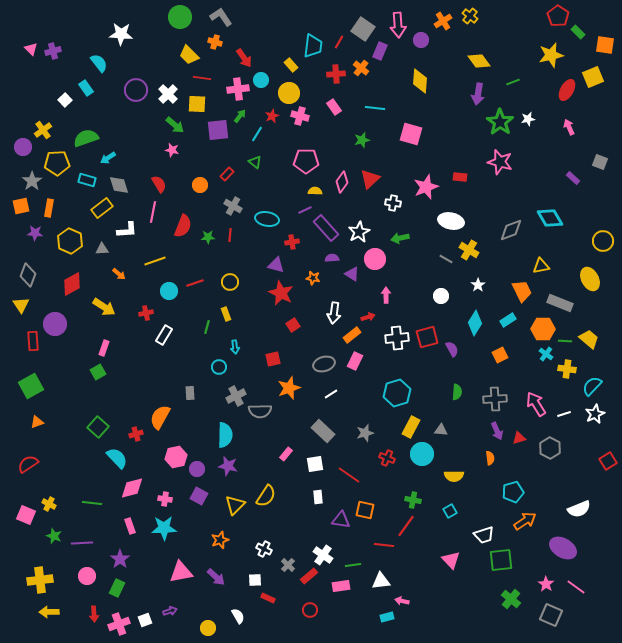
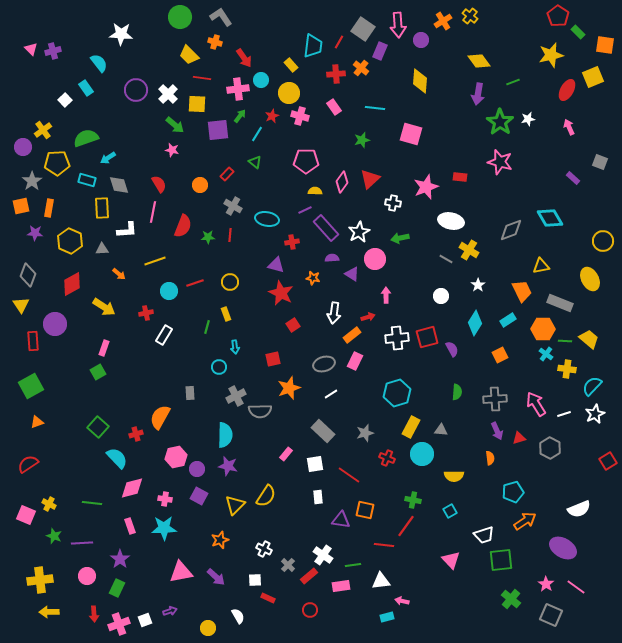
yellow rectangle at (102, 208): rotated 55 degrees counterclockwise
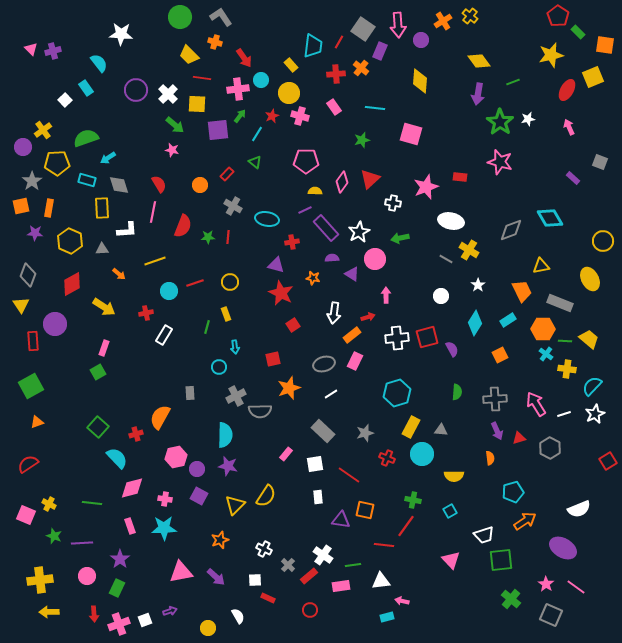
red line at (230, 235): moved 2 px left, 2 px down
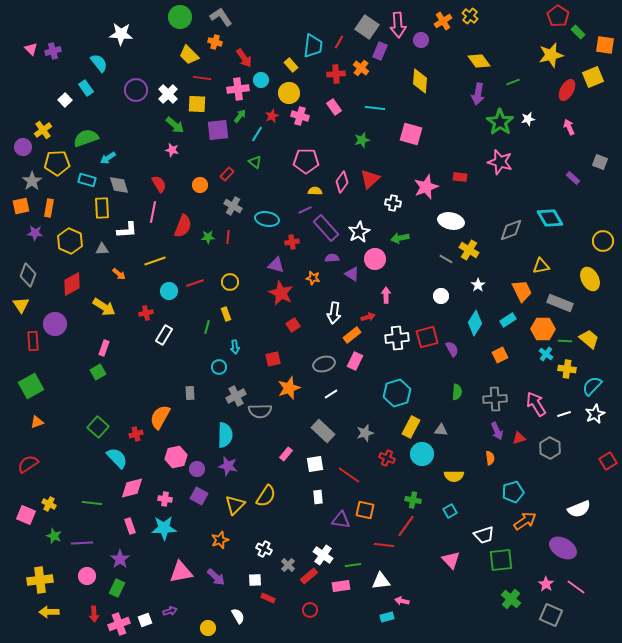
gray square at (363, 29): moved 4 px right, 2 px up
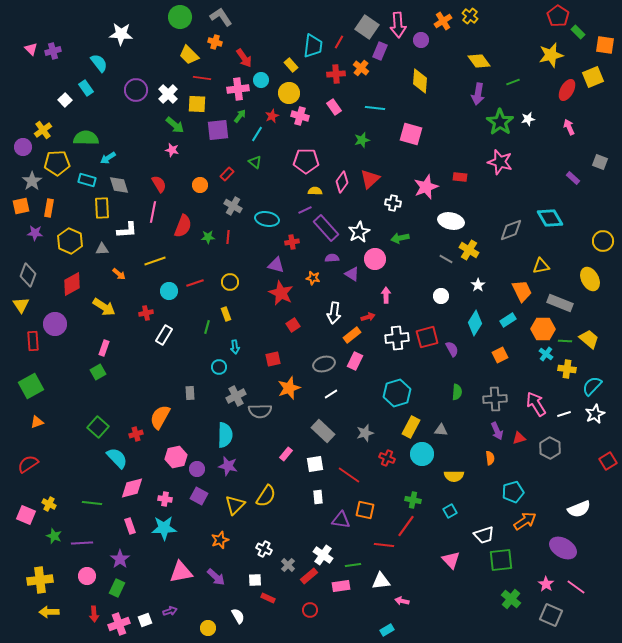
green semicircle at (86, 138): rotated 20 degrees clockwise
cyan rectangle at (387, 617): moved 13 px down; rotated 16 degrees counterclockwise
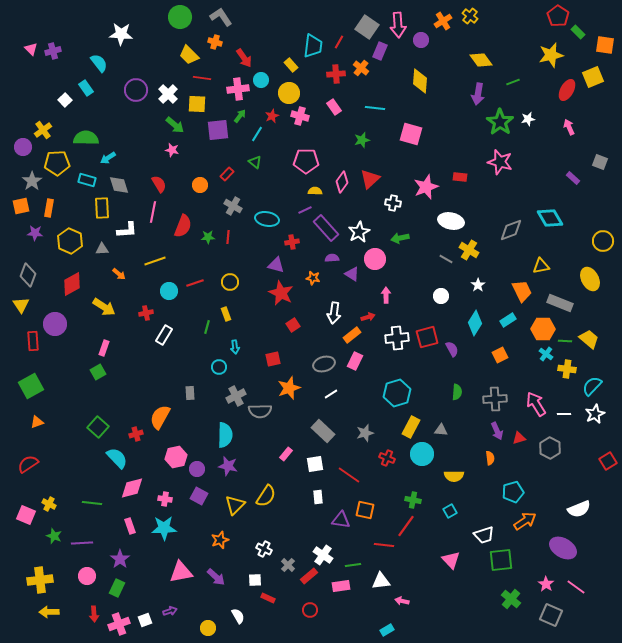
yellow diamond at (479, 61): moved 2 px right, 1 px up
white line at (564, 414): rotated 16 degrees clockwise
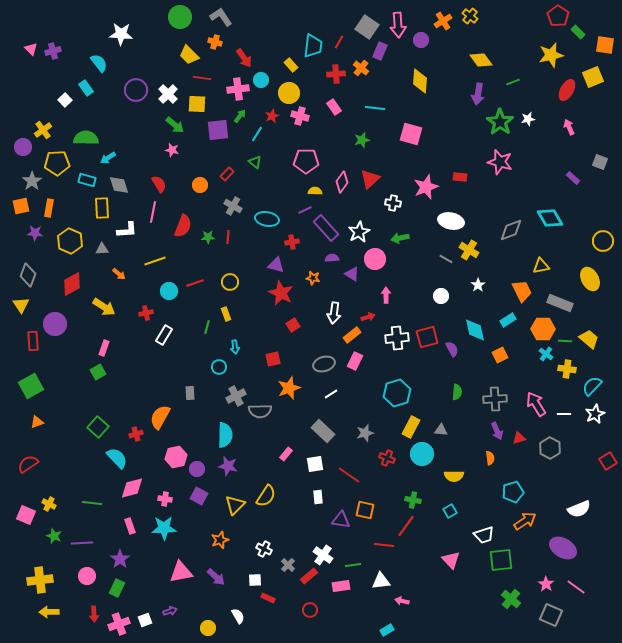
cyan diamond at (475, 323): moved 7 px down; rotated 45 degrees counterclockwise
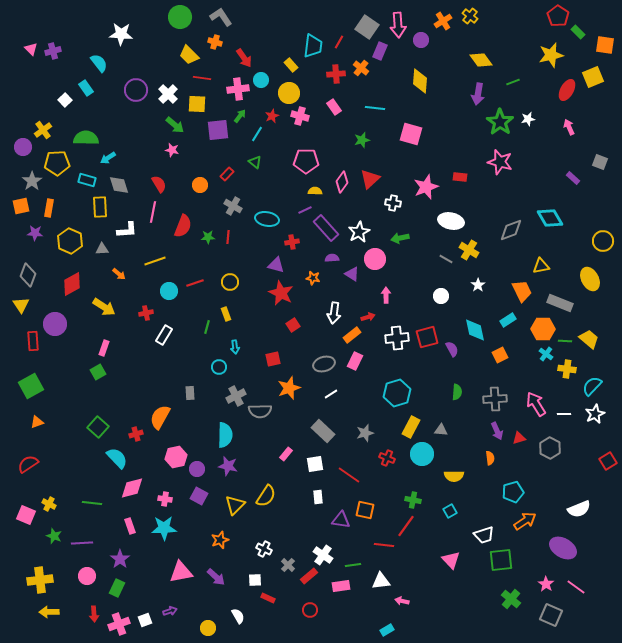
yellow rectangle at (102, 208): moved 2 px left, 1 px up
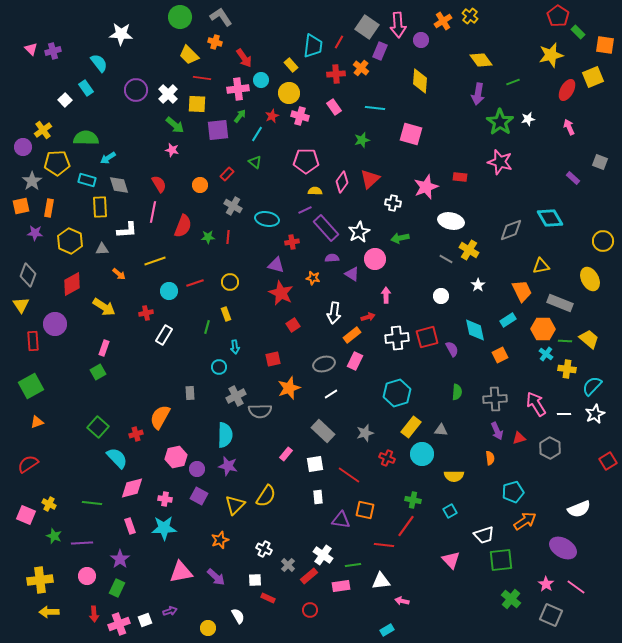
yellow rectangle at (411, 427): rotated 10 degrees clockwise
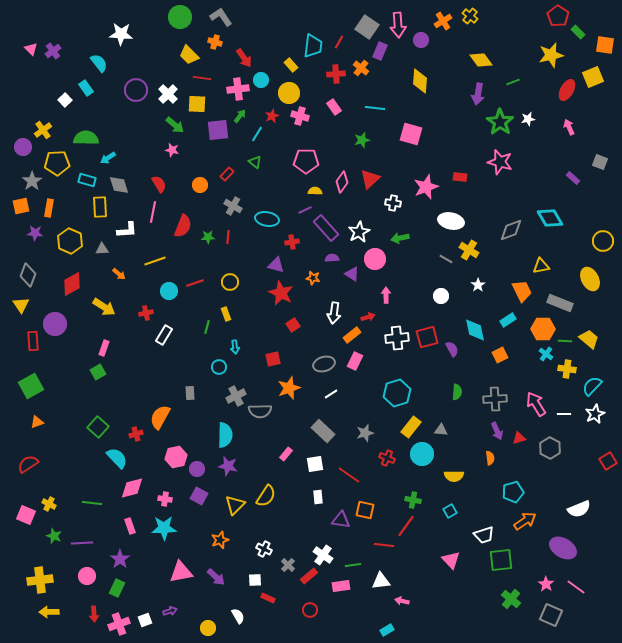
purple cross at (53, 51): rotated 21 degrees counterclockwise
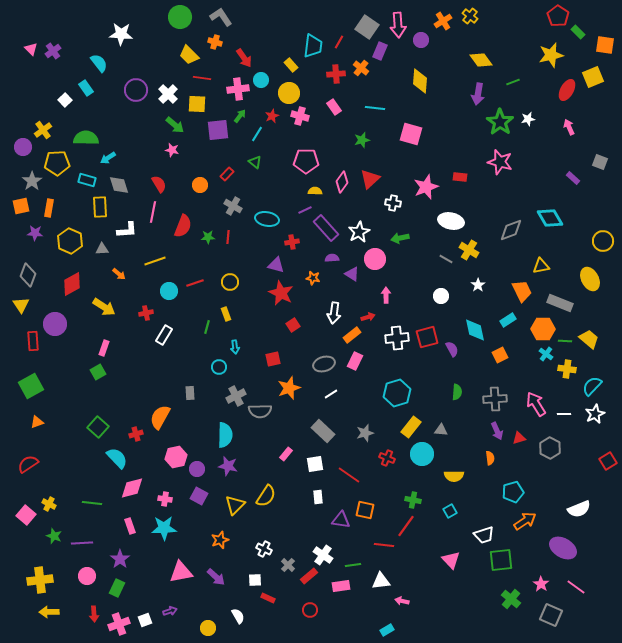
pink square at (26, 515): rotated 18 degrees clockwise
pink star at (546, 584): moved 5 px left
